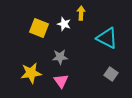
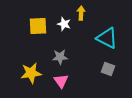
yellow square: moved 1 px left, 2 px up; rotated 24 degrees counterclockwise
gray square: moved 3 px left, 5 px up; rotated 16 degrees counterclockwise
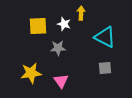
cyan triangle: moved 2 px left, 1 px up
gray star: moved 2 px left, 9 px up
gray square: moved 3 px left, 1 px up; rotated 24 degrees counterclockwise
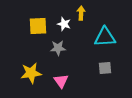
cyan triangle: rotated 30 degrees counterclockwise
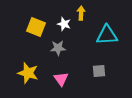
yellow square: moved 2 px left, 1 px down; rotated 24 degrees clockwise
cyan triangle: moved 2 px right, 2 px up
gray square: moved 6 px left, 3 px down
yellow star: moved 3 px left; rotated 25 degrees clockwise
pink triangle: moved 2 px up
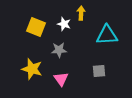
gray star: moved 1 px right, 2 px down
yellow star: moved 4 px right, 4 px up
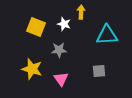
yellow arrow: moved 1 px up
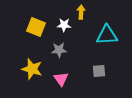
white star: moved 1 px down; rotated 16 degrees counterclockwise
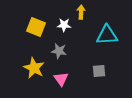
gray star: moved 1 px down; rotated 14 degrees clockwise
yellow star: moved 2 px right, 1 px up; rotated 10 degrees clockwise
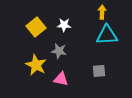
yellow arrow: moved 21 px right
yellow square: rotated 30 degrees clockwise
yellow star: moved 2 px right, 3 px up
pink triangle: rotated 42 degrees counterclockwise
